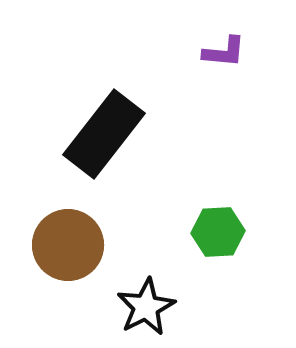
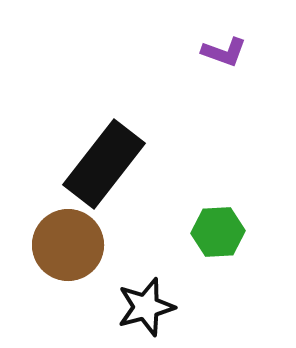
purple L-shape: rotated 15 degrees clockwise
black rectangle: moved 30 px down
black star: rotated 12 degrees clockwise
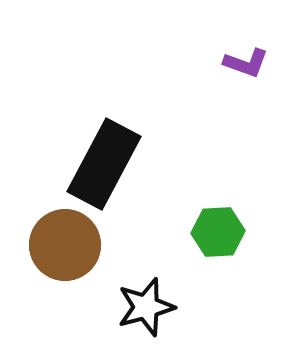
purple L-shape: moved 22 px right, 11 px down
black rectangle: rotated 10 degrees counterclockwise
brown circle: moved 3 px left
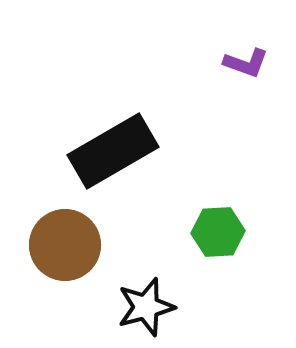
black rectangle: moved 9 px right, 13 px up; rotated 32 degrees clockwise
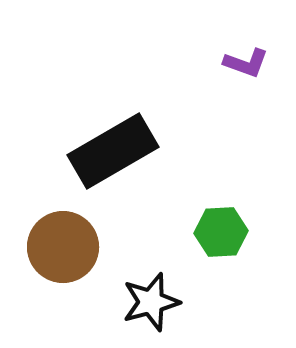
green hexagon: moved 3 px right
brown circle: moved 2 px left, 2 px down
black star: moved 5 px right, 5 px up
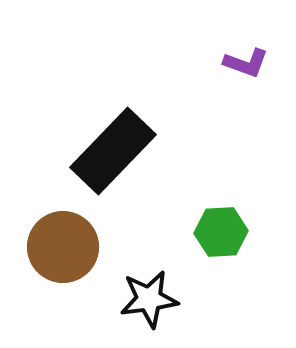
black rectangle: rotated 16 degrees counterclockwise
black star: moved 2 px left, 3 px up; rotated 8 degrees clockwise
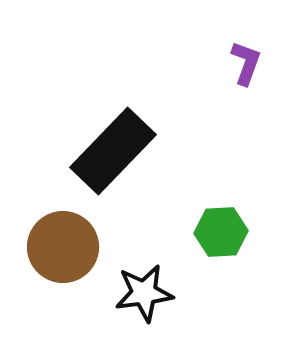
purple L-shape: rotated 90 degrees counterclockwise
black star: moved 5 px left, 6 px up
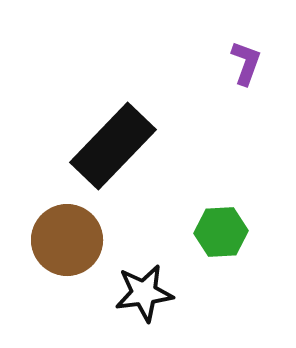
black rectangle: moved 5 px up
brown circle: moved 4 px right, 7 px up
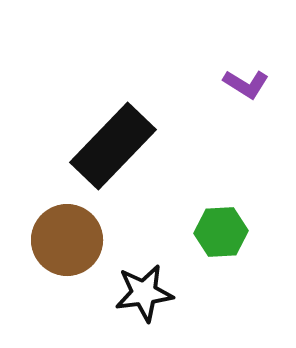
purple L-shape: moved 21 px down; rotated 102 degrees clockwise
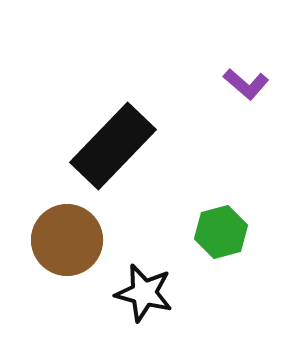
purple L-shape: rotated 9 degrees clockwise
green hexagon: rotated 12 degrees counterclockwise
black star: rotated 22 degrees clockwise
